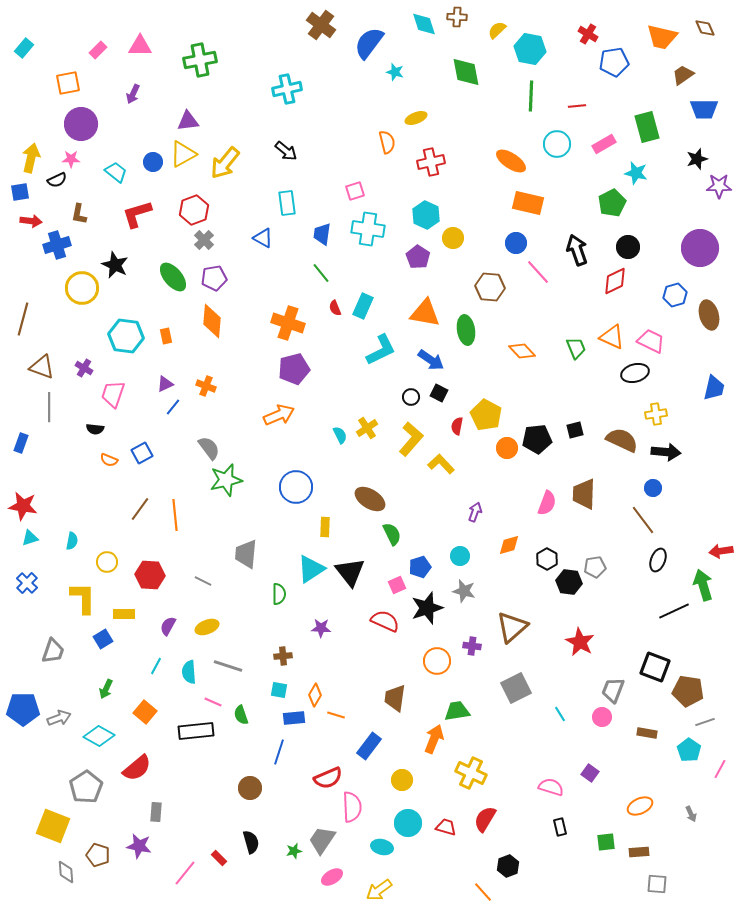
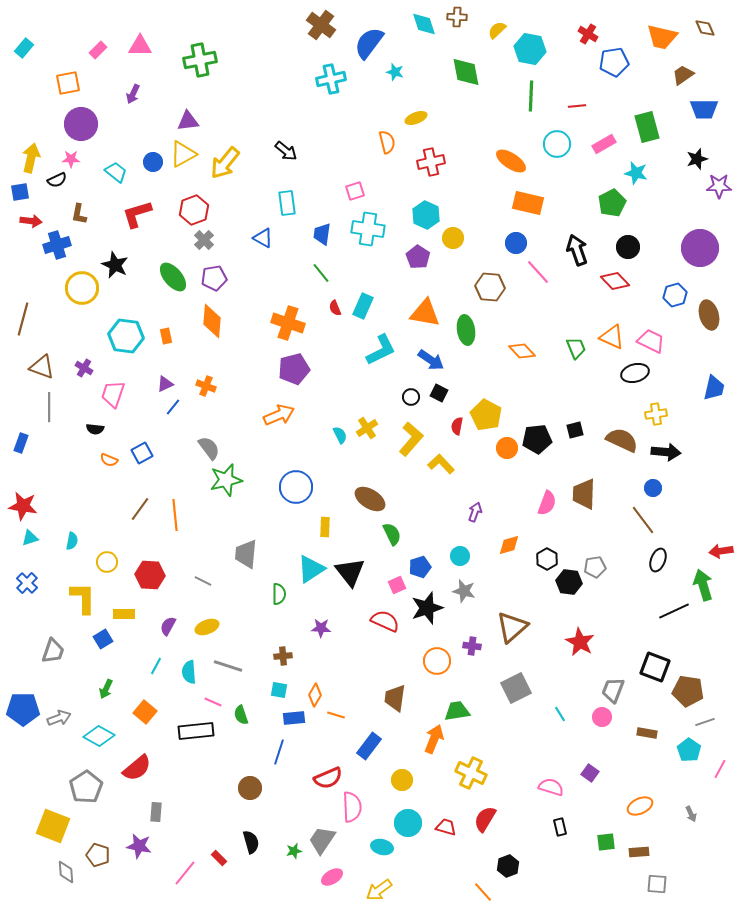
cyan cross at (287, 89): moved 44 px right, 10 px up
red diamond at (615, 281): rotated 72 degrees clockwise
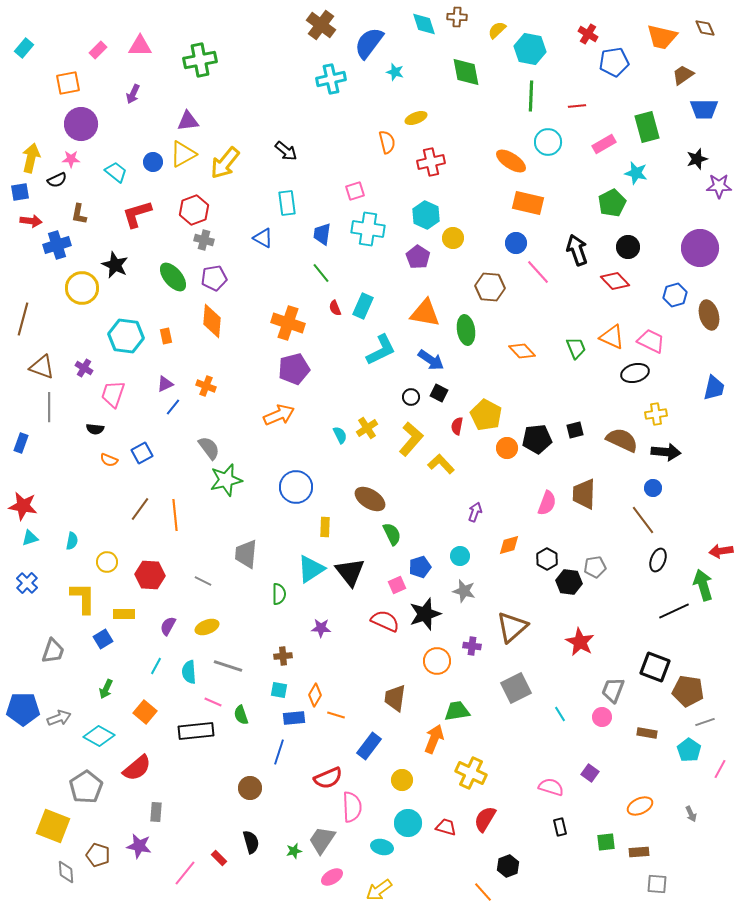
cyan circle at (557, 144): moved 9 px left, 2 px up
gray cross at (204, 240): rotated 30 degrees counterclockwise
black star at (427, 608): moved 2 px left, 6 px down
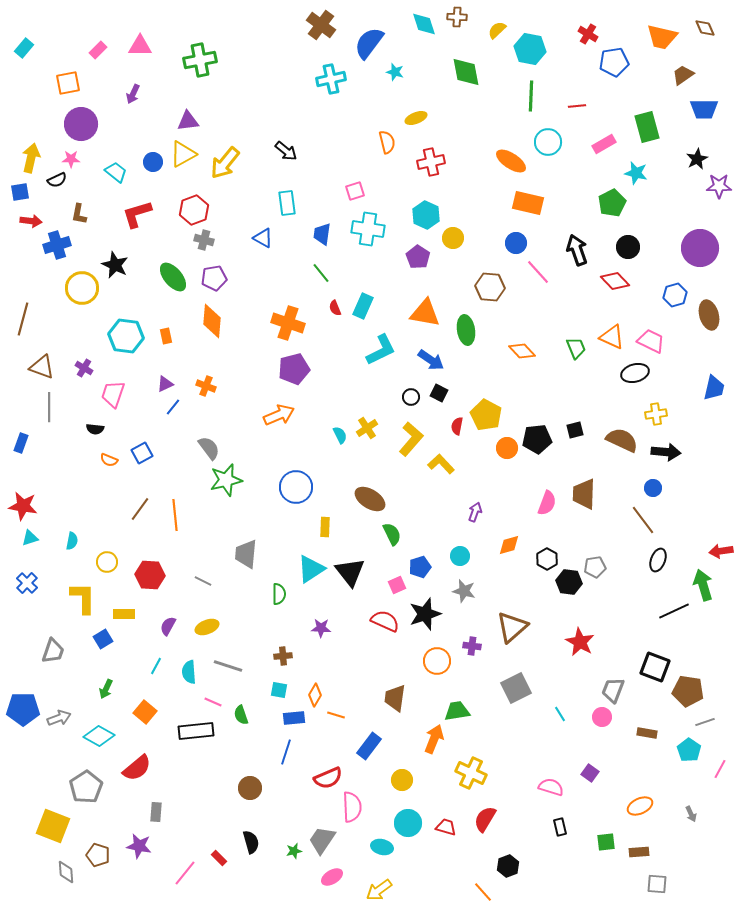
black star at (697, 159): rotated 10 degrees counterclockwise
blue line at (279, 752): moved 7 px right
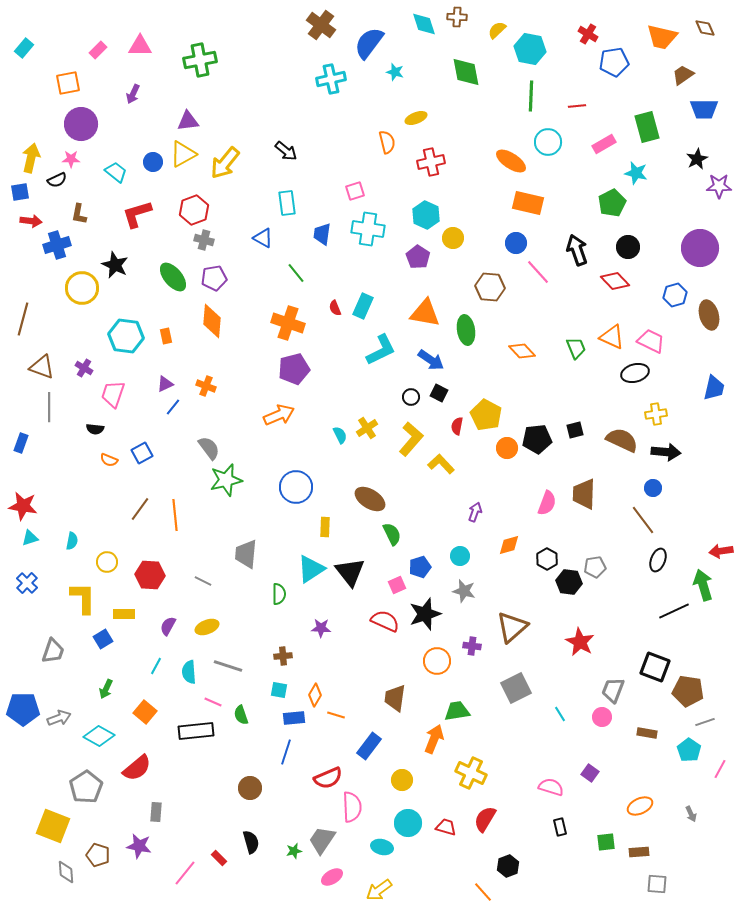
green line at (321, 273): moved 25 px left
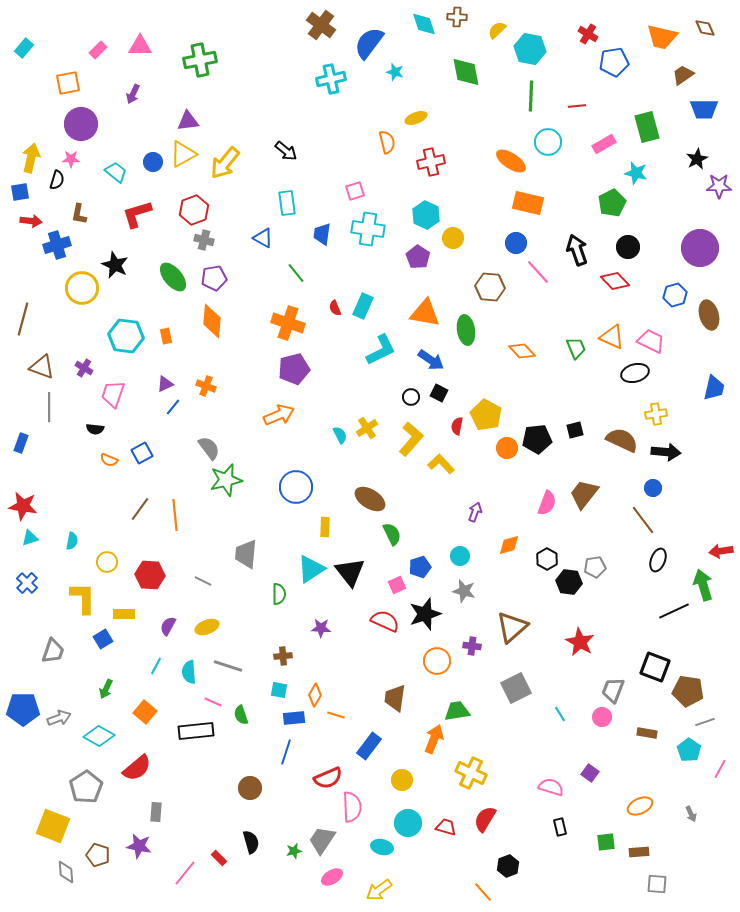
black semicircle at (57, 180): rotated 48 degrees counterclockwise
brown trapezoid at (584, 494): rotated 36 degrees clockwise
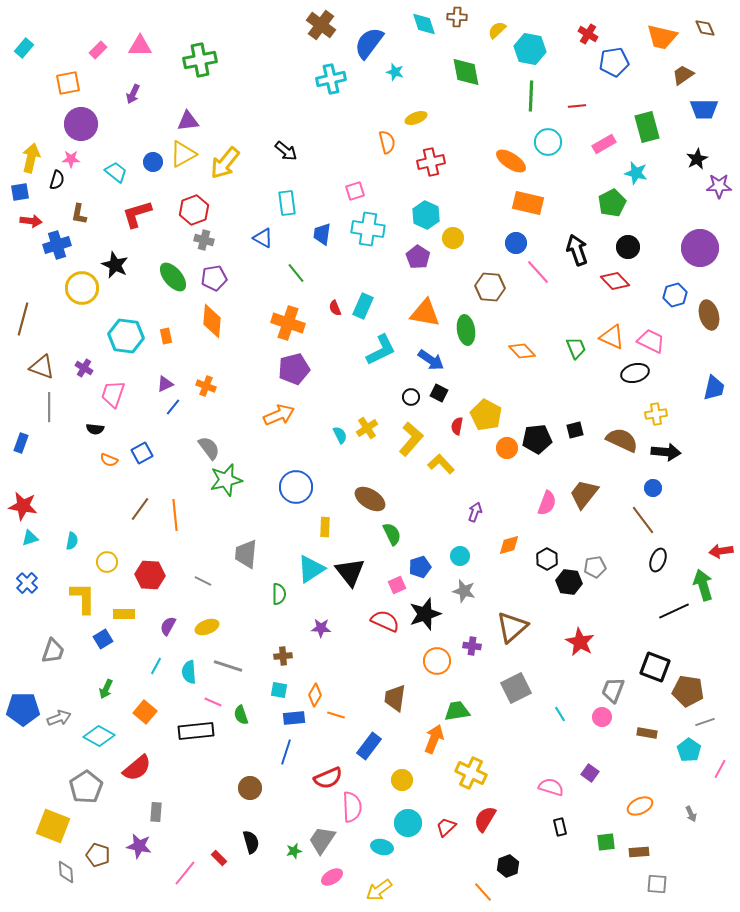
red trapezoid at (446, 827): rotated 60 degrees counterclockwise
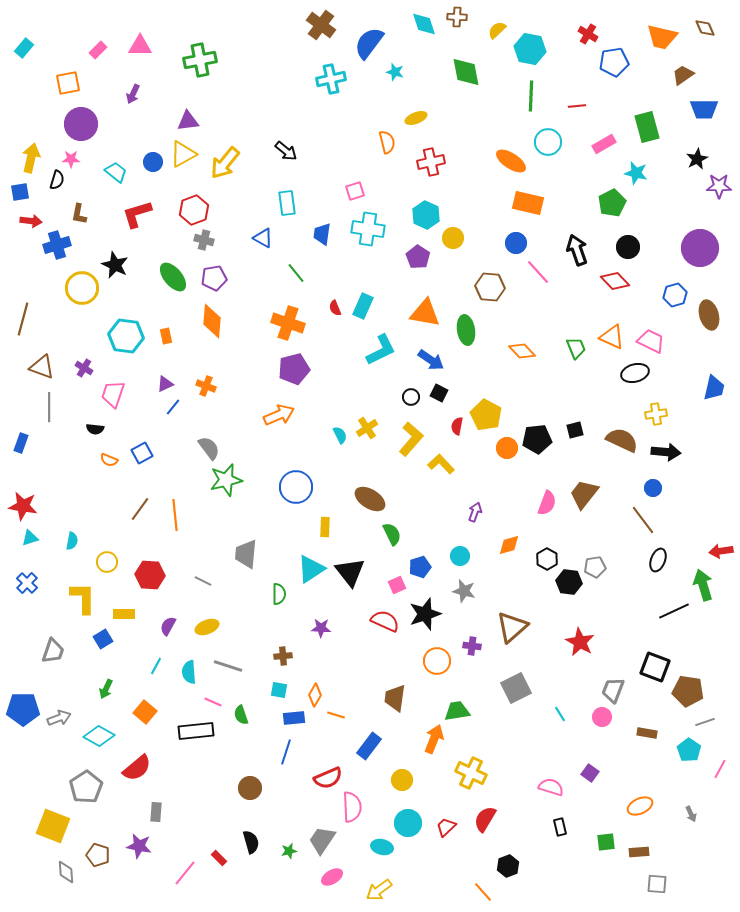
green star at (294, 851): moved 5 px left
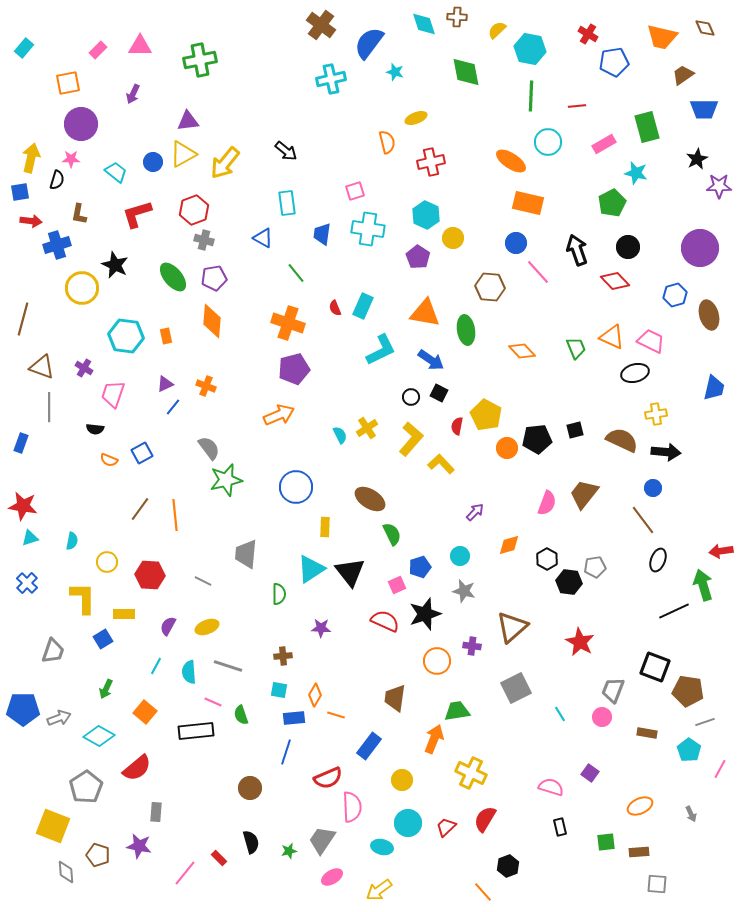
purple arrow at (475, 512): rotated 24 degrees clockwise
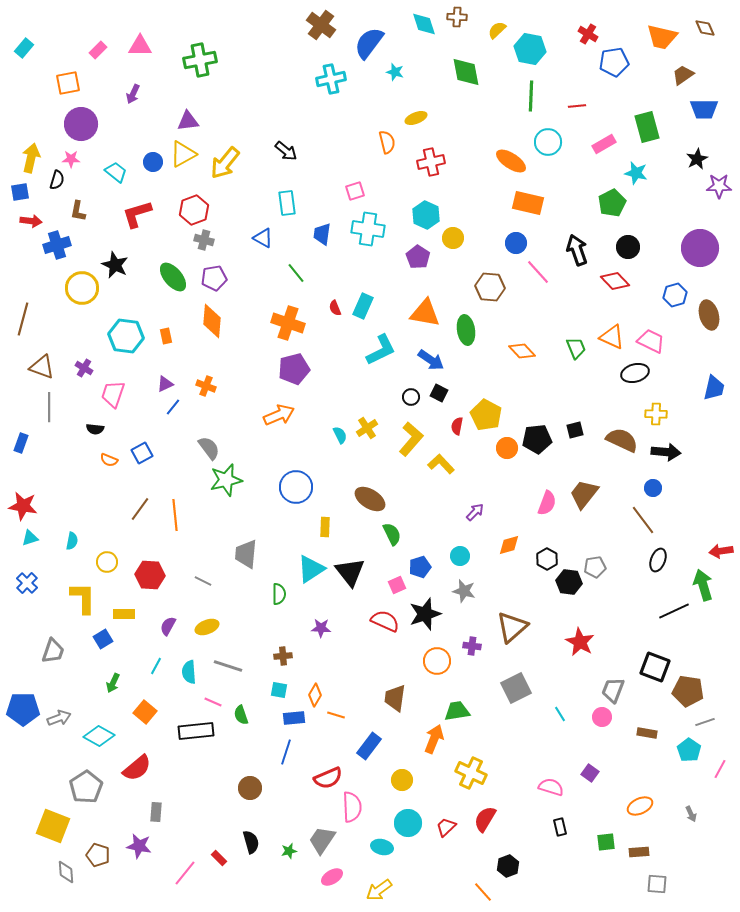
brown L-shape at (79, 214): moved 1 px left, 3 px up
yellow cross at (656, 414): rotated 10 degrees clockwise
green arrow at (106, 689): moved 7 px right, 6 px up
